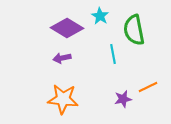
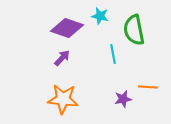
cyan star: rotated 18 degrees counterclockwise
purple diamond: rotated 12 degrees counterclockwise
purple arrow: rotated 144 degrees clockwise
orange line: rotated 30 degrees clockwise
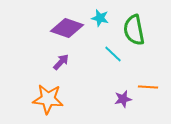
cyan star: moved 2 px down
cyan line: rotated 36 degrees counterclockwise
purple arrow: moved 1 px left, 4 px down
orange star: moved 15 px left
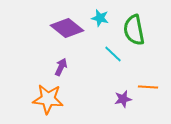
purple diamond: rotated 20 degrees clockwise
purple arrow: moved 5 px down; rotated 18 degrees counterclockwise
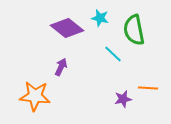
orange line: moved 1 px down
orange star: moved 13 px left, 3 px up
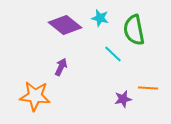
purple diamond: moved 2 px left, 3 px up
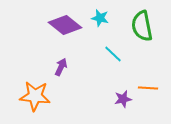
green semicircle: moved 8 px right, 4 px up
